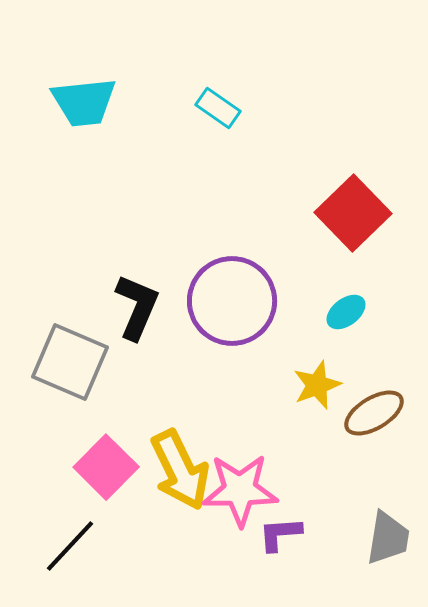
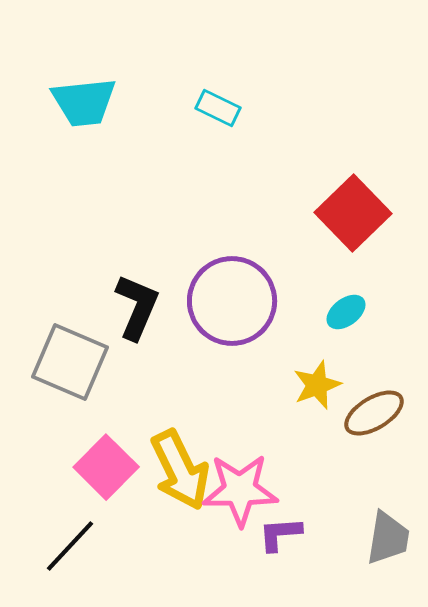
cyan rectangle: rotated 9 degrees counterclockwise
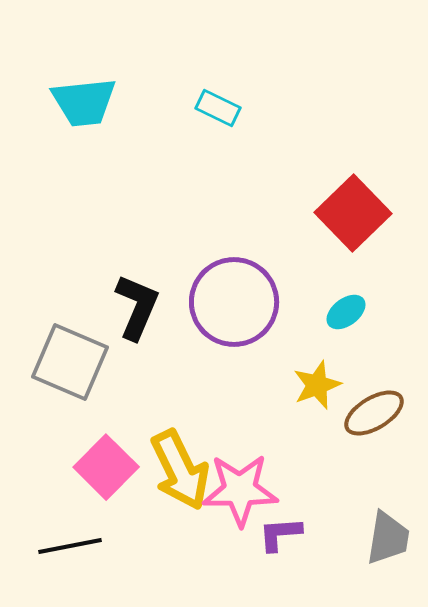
purple circle: moved 2 px right, 1 px down
black line: rotated 36 degrees clockwise
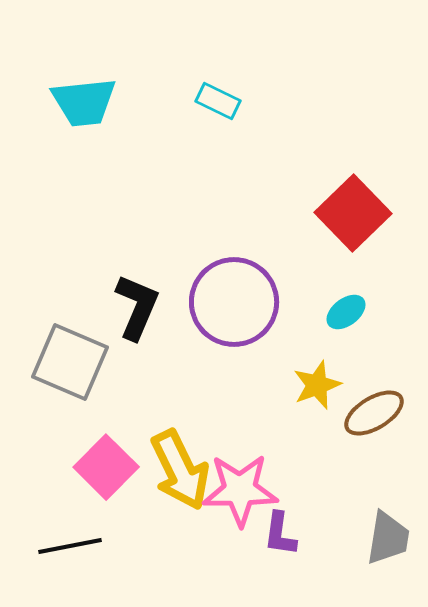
cyan rectangle: moved 7 px up
purple L-shape: rotated 78 degrees counterclockwise
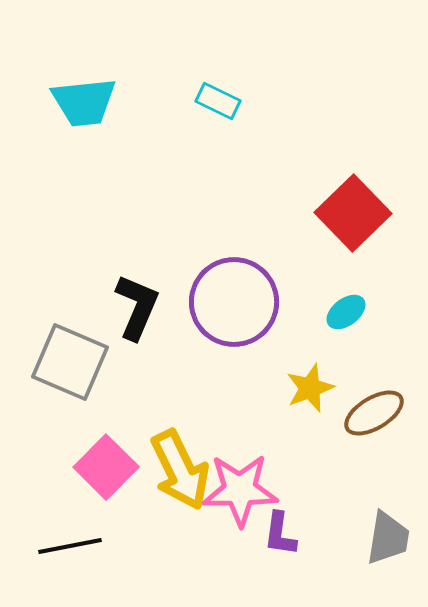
yellow star: moved 7 px left, 3 px down
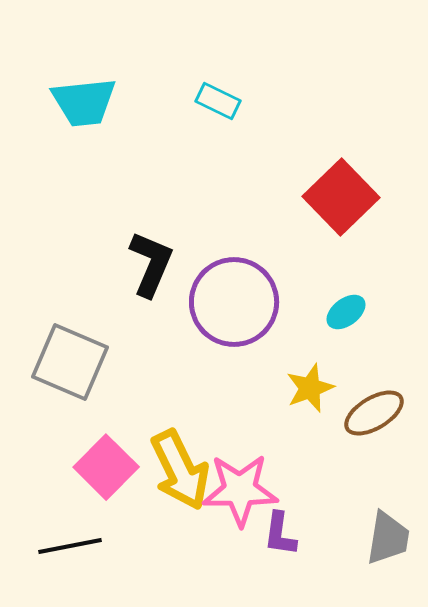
red square: moved 12 px left, 16 px up
black L-shape: moved 14 px right, 43 px up
